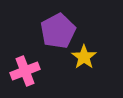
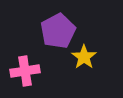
pink cross: rotated 12 degrees clockwise
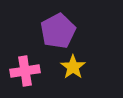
yellow star: moved 11 px left, 10 px down
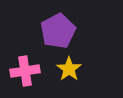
yellow star: moved 4 px left, 2 px down
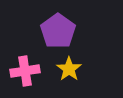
purple pentagon: rotated 8 degrees counterclockwise
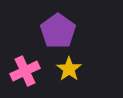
pink cross: rotated 16 degrees counterclockwise
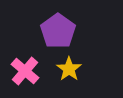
pink cross: rotated 24 degrees counterclockwise
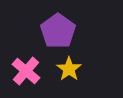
pink cross: moved 1 px right
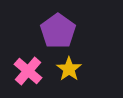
pink cross: moved 2 px right
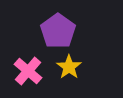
yellow star: moved 2 px up
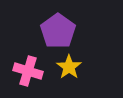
pink cross: rotated 24 degrees counterclockwise
